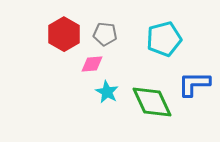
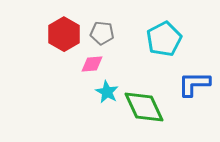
gray pentagon: moved 3 px left, 1 px up
cyan pentagon: rotated 12 degrees counterclockwise
green diamond: moved 8 px left, 5 px down
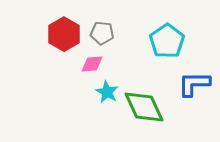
cyan pentagon: moved 3 px right, 2 px down; rotated 8 degrees counterclockwise
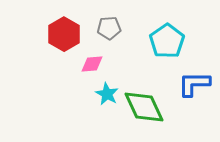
gray pentagon: moved 7 px right, 5 px up; rotated 10 degrees counterclockwise
cyan star: moved 2 px down
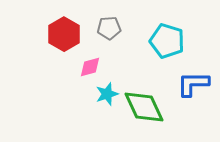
cyan pentagon: rotated 20 degrees counterclockwise
pink diamond: moved 2 px left, 3 px down; rotated 10 degrees counterclockwise
blue L-shape: moved 1 px left
cyan star: rotated 25 degrees clockwise
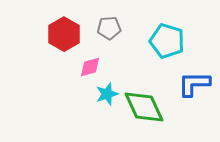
blue L-shape: moved 1 px right
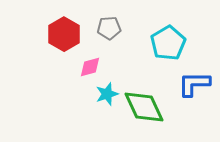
cyan pentagon: moved 1 px right, 2 px down; rotated 24 degrees clockwise
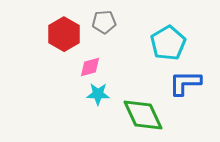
gray pentagon: moved 5 px left, 6 px up
blue L-shape: moved 9 px left, 1 px up
cyan star: moved 9 px left; rotated 20 degrees clockwise
green diamond: moved 1 px left, 8 px down
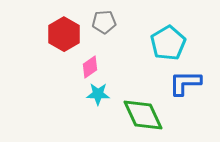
pink diamond: rotated 20 degrees counterclockwise
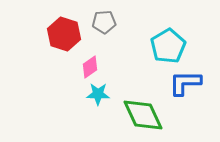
red hexagon: rotated 12 degrees counterclockwise
cyan pentagon: moved 3 px down
